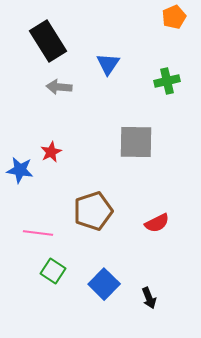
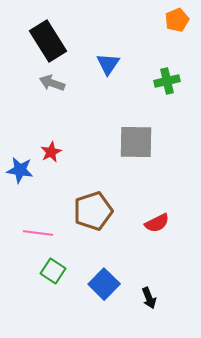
orange pentagon: moved 3 px right, 3 px down
gray arrow: moved 7 px left, 4 px up; rotated 15 degrees clockwise
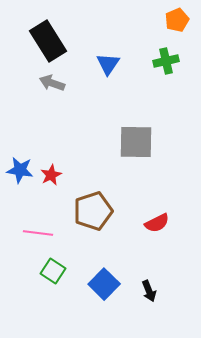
green cross: moved 1 px left, 20 px up
red star: moved 23 px down
black arrow: moved 7 px up
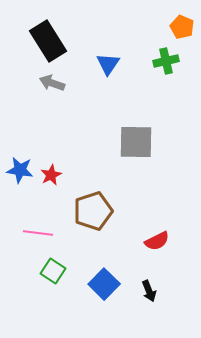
orange pentagon: moved 5 px right, 7 px down; rotated 25 degrees counterclockwise
red semicircle: moved 18 px down
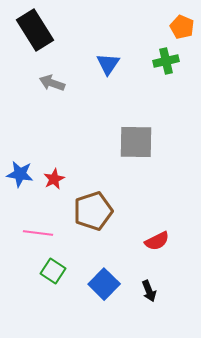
black rectangle: moved 13 px left, 11 px up
blue star: moved 4 px down
red star: moved 3 px right, 4 px down
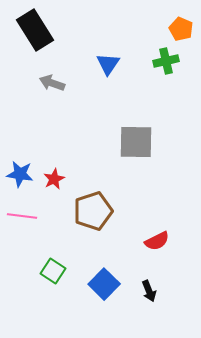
orange pentagon: moved 1 px left, 2 px down
pink line: moved 16 px left, 17 px up
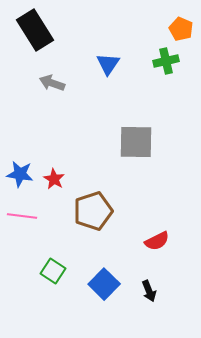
red star: rotated 15 degrees counterclockwise
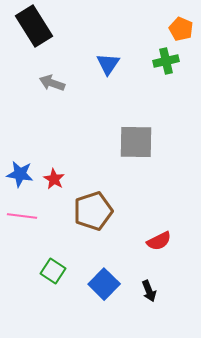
black rectangle: moved 1 px left, 4 px up
red semicircle: moved 2 px right
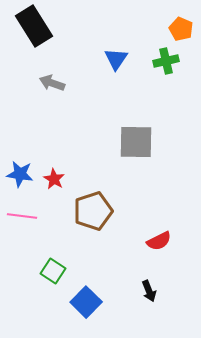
blue triangle: moved 8 px right, 5 px up
blue square: moved 18 px left, 18 px down
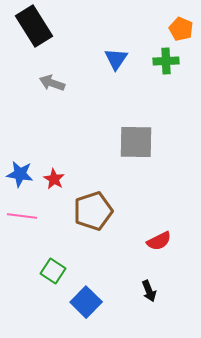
green cross: rotated 10 degrees clockwise
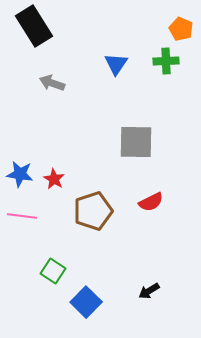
blue triangle: moved 5 px down
red semicircle: moved 8 px left, 39 px up
black arrow: rotated 80 degrees clockwise
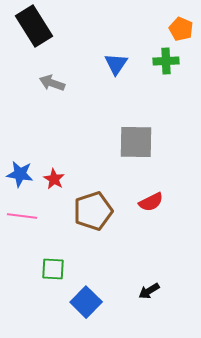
green square: moved 2 px up; rotated 30 degrees counterclockwise
